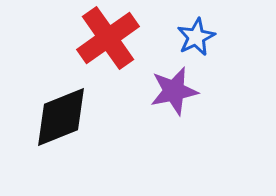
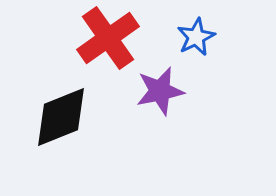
purple star: moved 14 px left
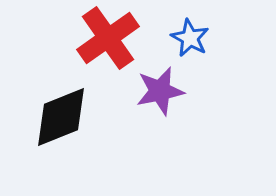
blue star: moved 6 px left, 1 px down; rotated 18 degrees counterclockwise
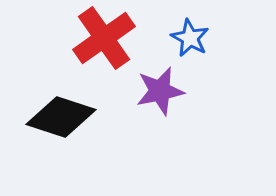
red cross: moved 4 px left
black diamond: rotated 40 degrees clockwise
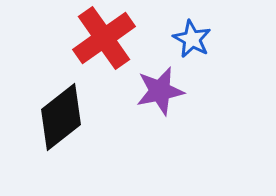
blue star: moved 2 px right, 1 px down
black diamond: rotated 56 degrees counterclockwise
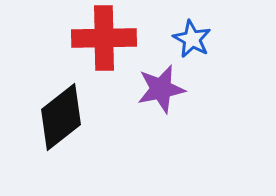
red cross: rotated 34 degrees clockwise
purple star: moved 1 px right, 2 px up
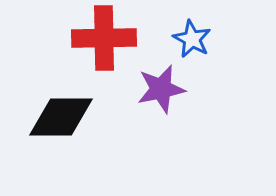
black diamond: rotated 38 degrees clockwise
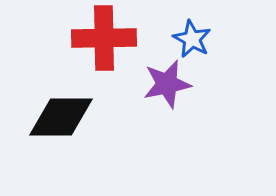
purple star: moved 6 px right, 5 px up
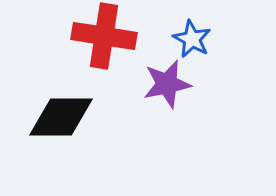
red cross: moved 2 px up; rotated 10 degrees clockwise
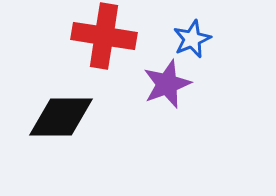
blue star: rotated 21 degrees clockwise
purple star: rotated 9 degrees counterclockwise
